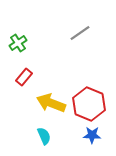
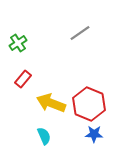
red rectangle: moved 1 px left, 2 px down
blue star: moved 2 px right, 1 px up
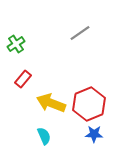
green cross: moved 2 px left, 1 px down
red hexagon: rotated 16 degrees clockwise
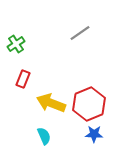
red rectangle: rotated 18 degrees counterclockwise
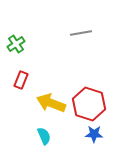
gray line: moved 1 px right; rotated 25 degrees clockwise
red rectangle: moved 2 px left, 1 px down
red hexagon: rotated 20 degrees counterclockwise
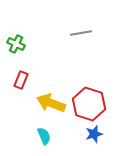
green cross: rotated 30 degrees counterclockwise
blue star: rotated 18 degrees counterclockwise
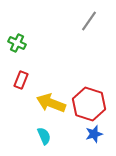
gray line: moved 8 px right, 12 px up; rotated 45 degrees counterclockwise
green cross: moved 1 px right, 1 px up
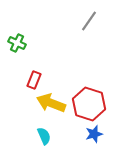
red rectangle: moved 13 px right
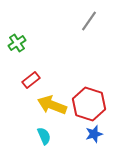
green cross: rotated 30 degrees clockwise
red rectangle: moved 3 px left; rotated 30 degrees clockwise
yellow arrow: moved 1 px right, 2 px down
